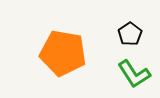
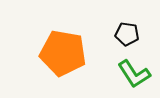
black pentagon: moved 3 px left; rotated 30 degrees counterclockwise
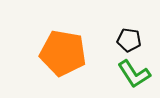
black pentagon: moved 2 px right, 6 px down
